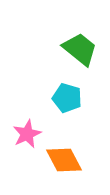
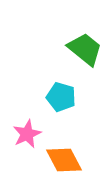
green trapezoid: moved 5 px right
cyan pentagon: moved 6 px left, 1 px up
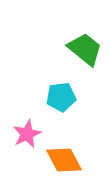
cyan pentagon: rotated 24 degrees counterclockwise
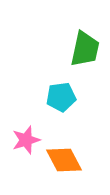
green trapezoid: rotated 63 degrees clockwise
pink star: moved 1 px left, 6 px down; rotated 8 degrees clockwise
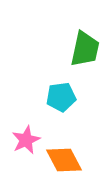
pink star: rotated 8 degrees counterclockwise
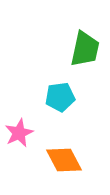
cyan pentagon: moved 1 px left
pink star: moved 7 px left, 7 px up
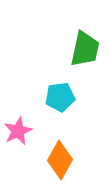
pink star: moved 1 px left, 2 px up
orange diamond: moved 4 px left; rotated 57 degrees clockwise
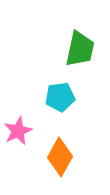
green trapezoid: moved 5 px left
orange diamond: moved 3 px up
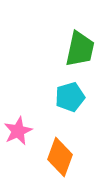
cyan pentagon: moved 10 px right; rotated 8 degrees counterclockwise
orange diamond: rotated 9 degrees counterclockwise
